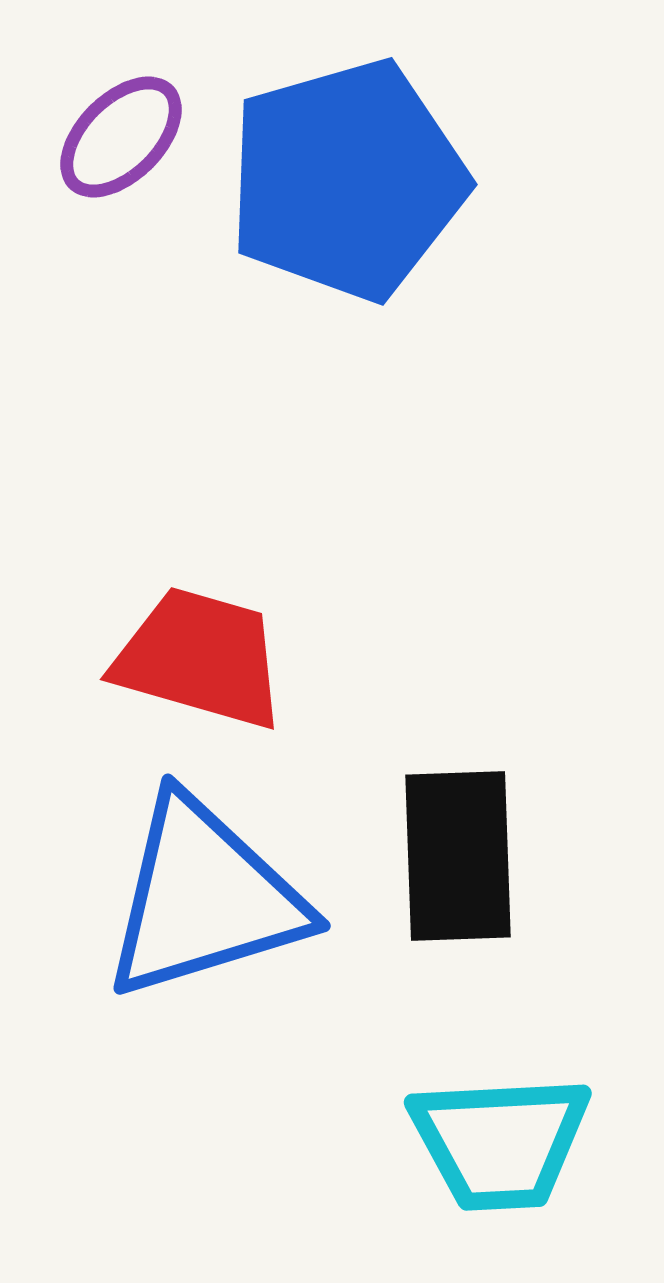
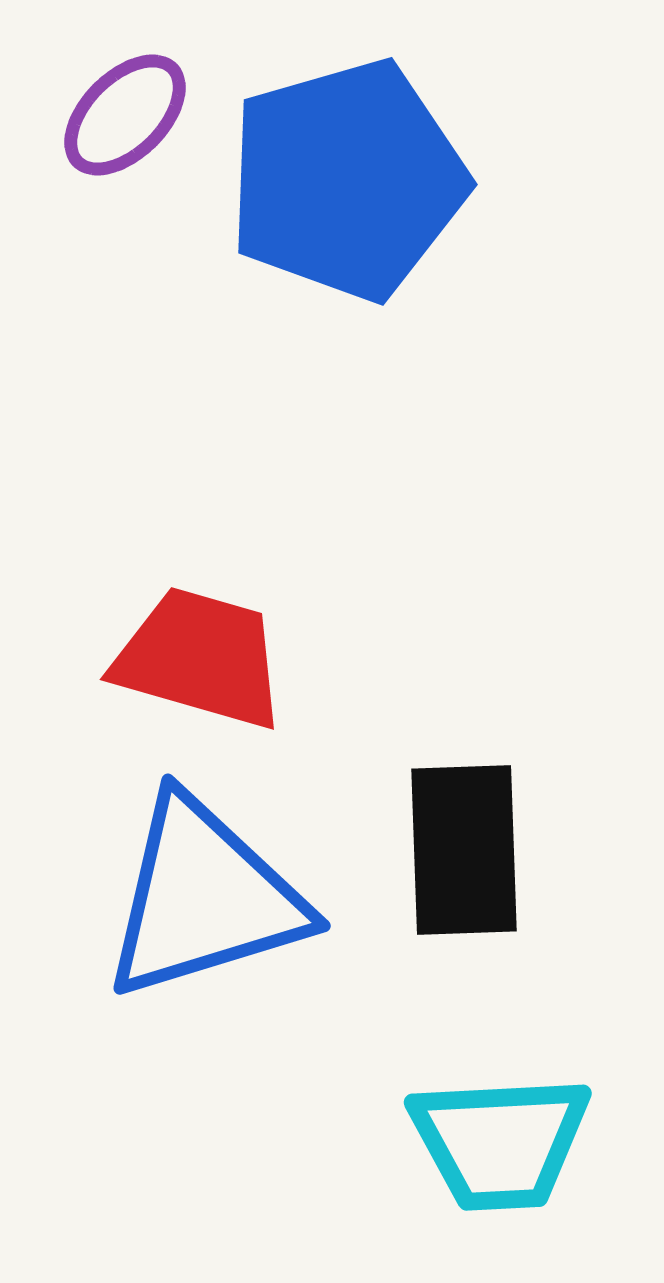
purple ellipse: moved 4 px right, 22 px up
black rectangle: moved 6 px right, 6 px up
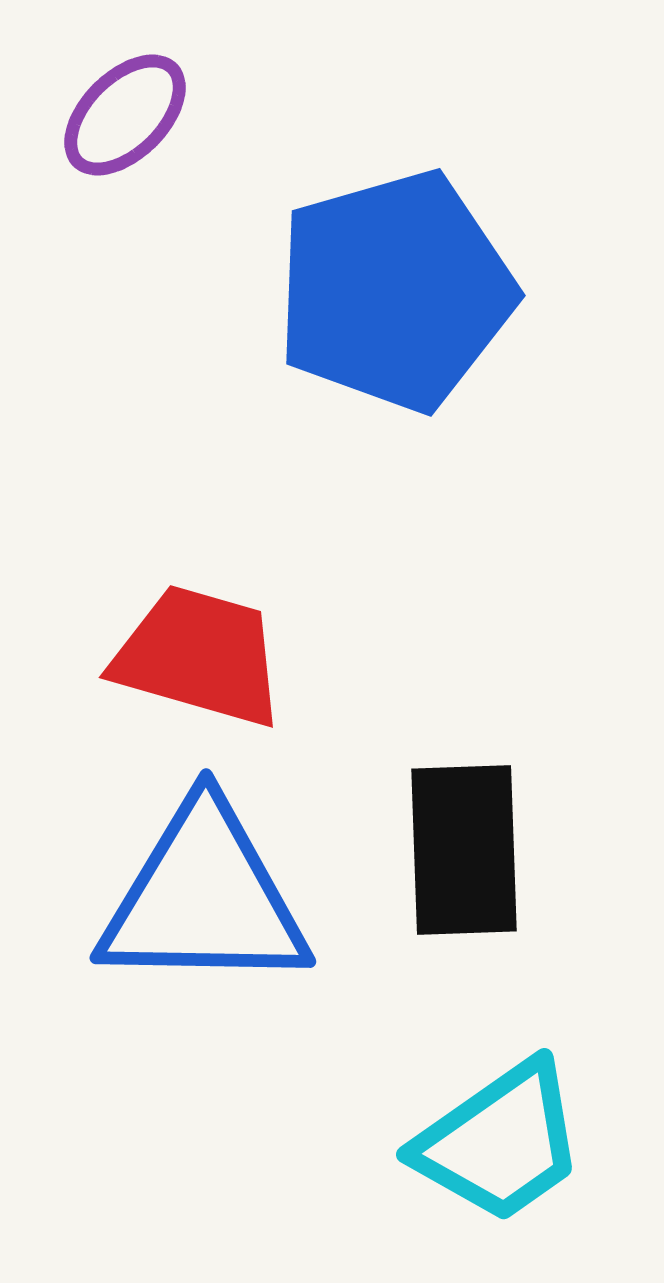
blue pentagon: moved 48 px right, 111 px down
red trapezoid: moved 1 px left, 2 px up
blue triangle: rotated 18 degrees clockwise
cyan trapezoid: rotated 32 degrees counterclockwise
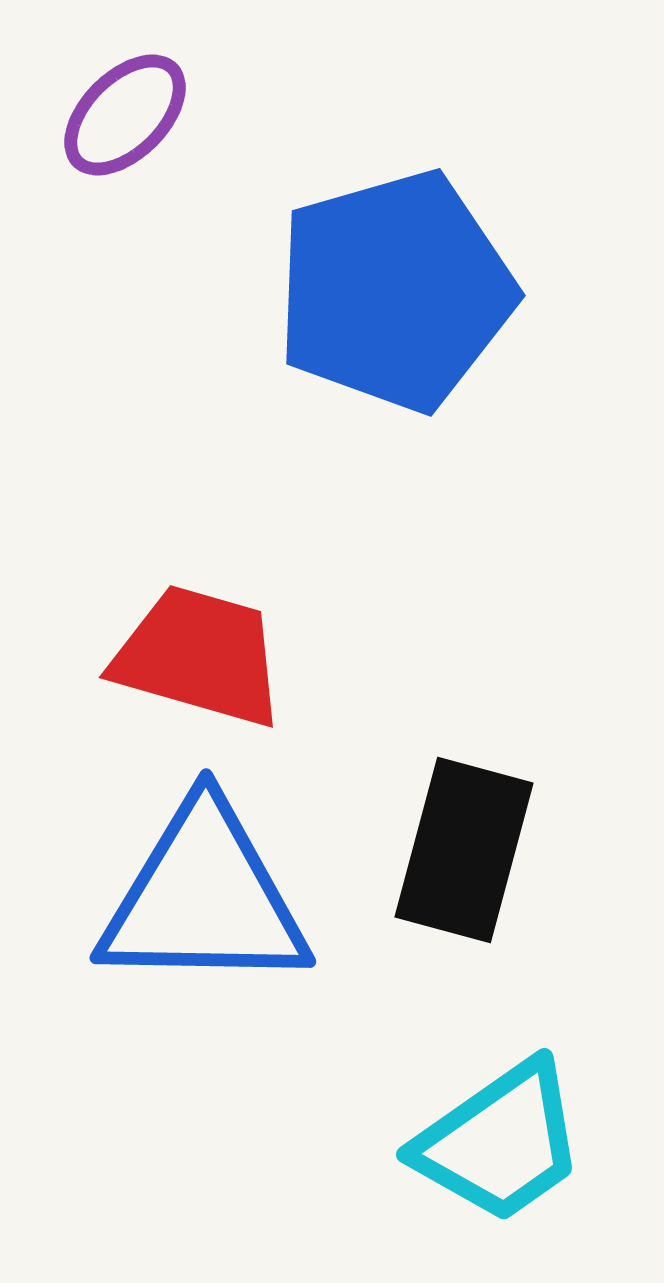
black rectangle: rotated 17 degrees clockwise
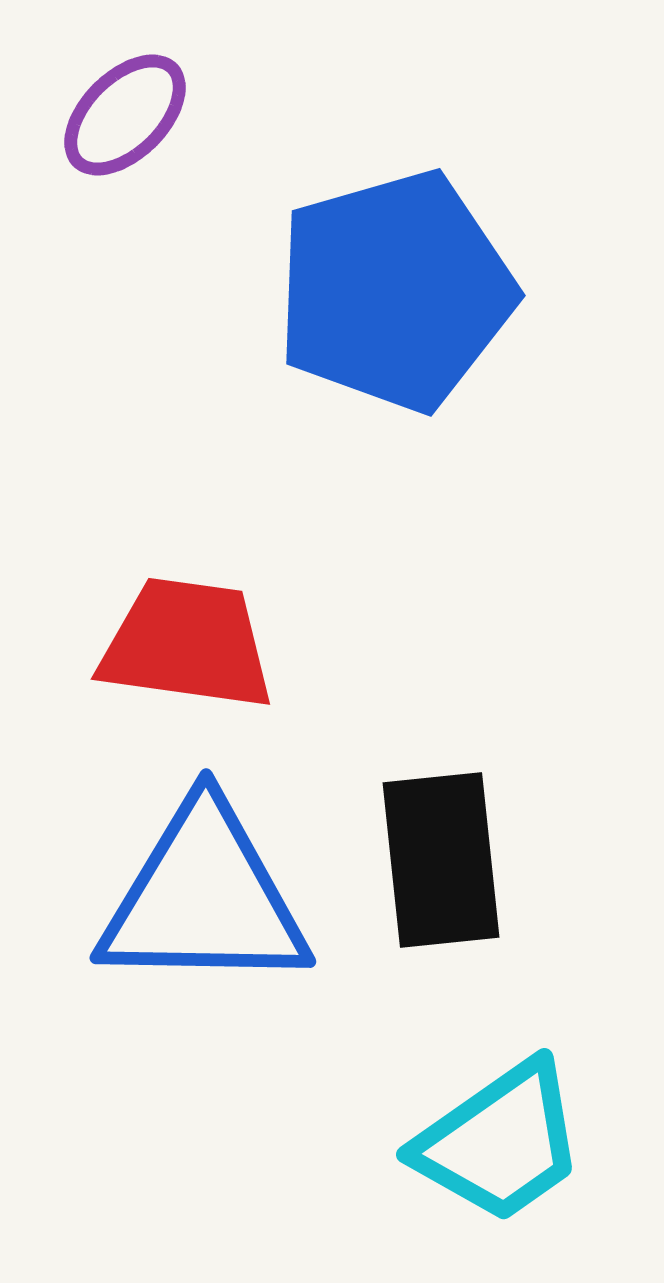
red trapezoid: moved 12 px left, 12 px up; rotated 8 degrees counterclockwise
black rectangle: moved 23 px left, 10 px down; rotated 21 degrees counterclockwise
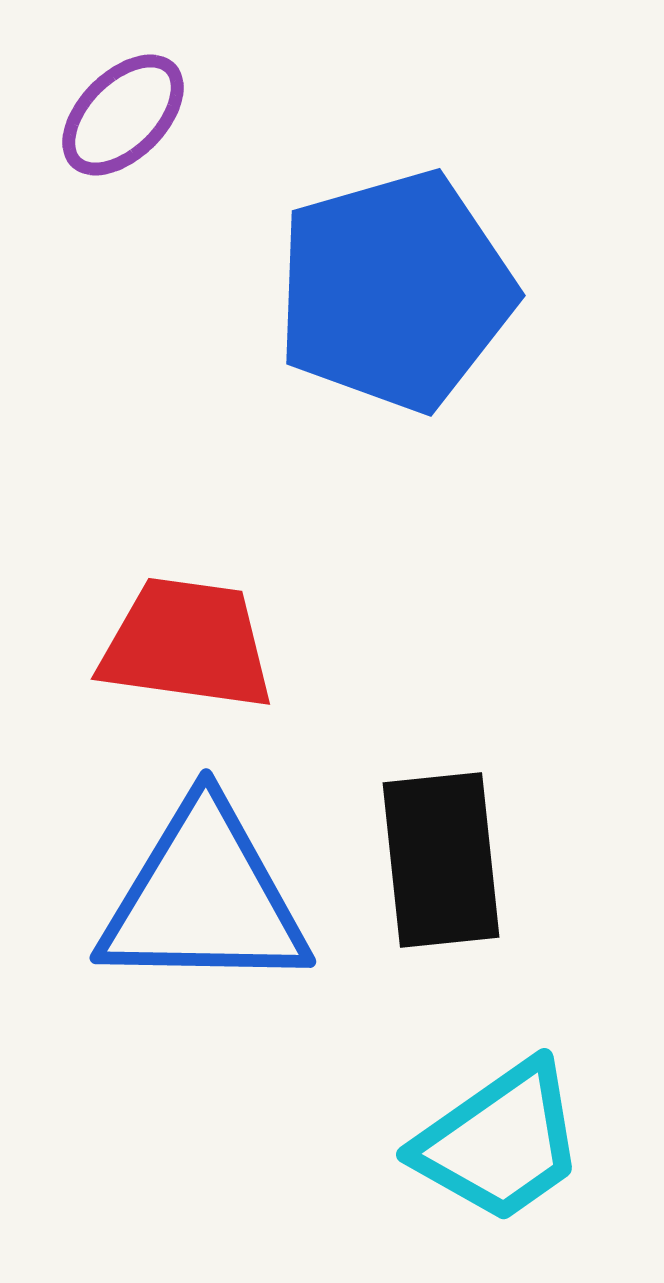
purple ellipse: moved 2 px left
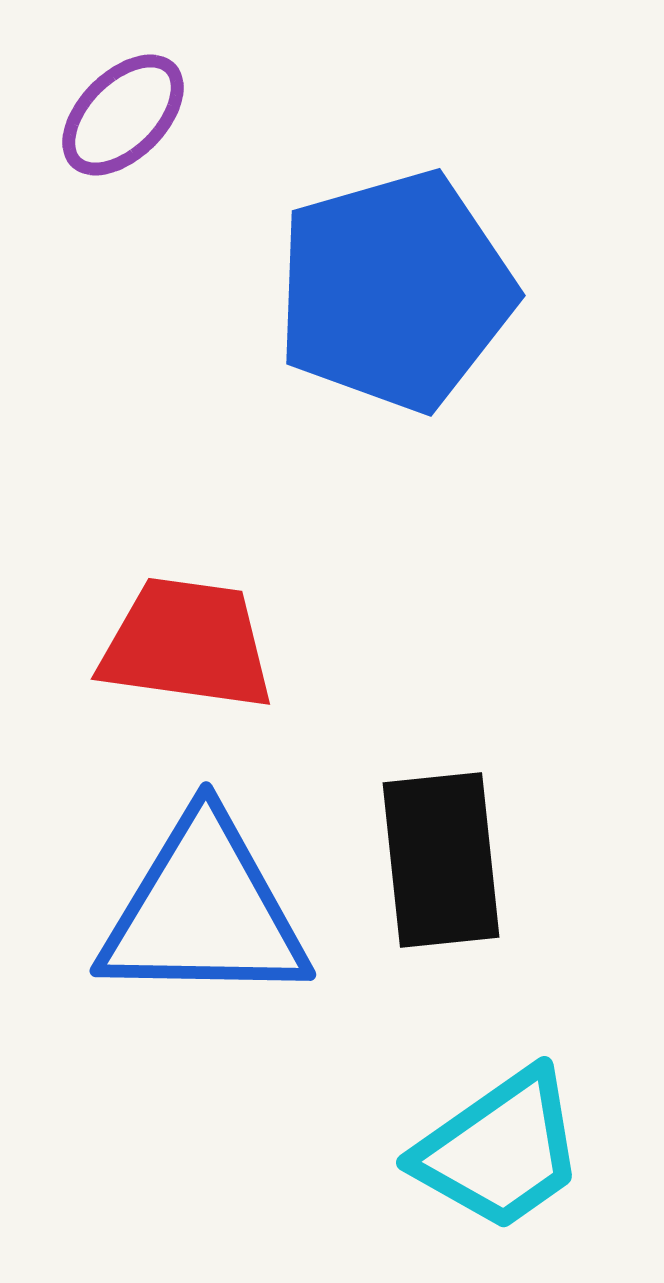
blue triangle: moved 13 px down
cyan trapezoid: moved 8 px down
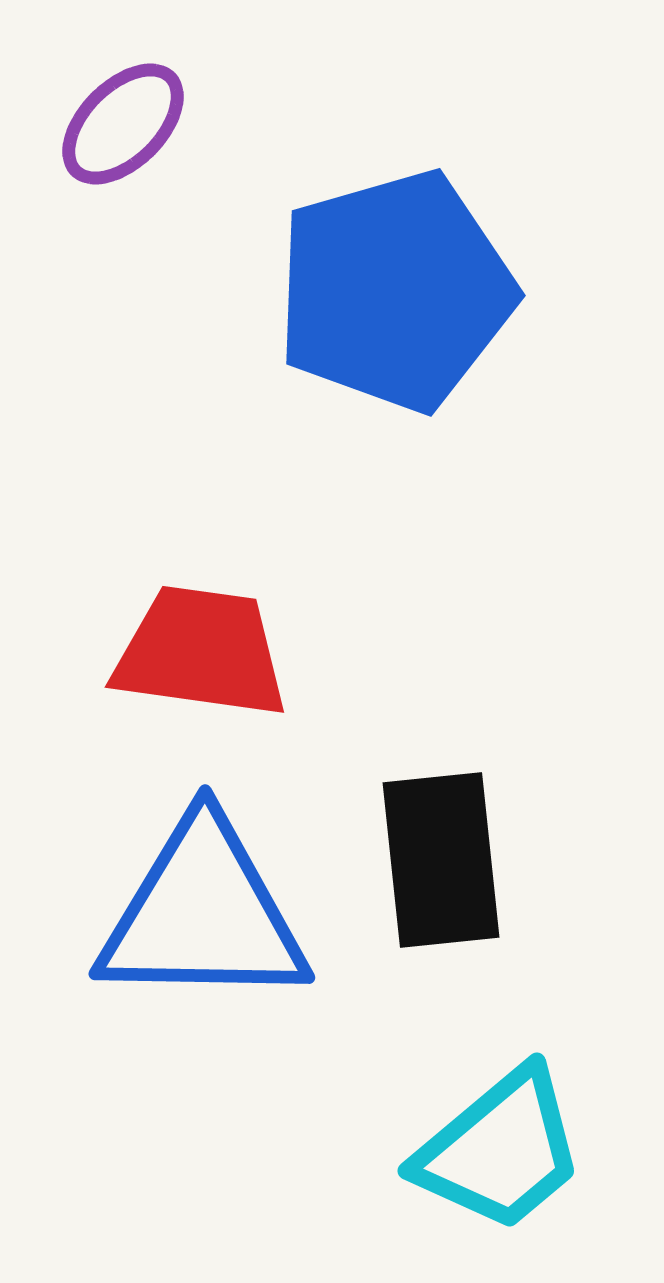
purple ellipse: moved 9 px down
red trapezoid: moved 14 px right, 8 px down
blue triangle: moved 1 px left, 3 px down
cyan trapezoid: rotated 5 degrees counterclockwise
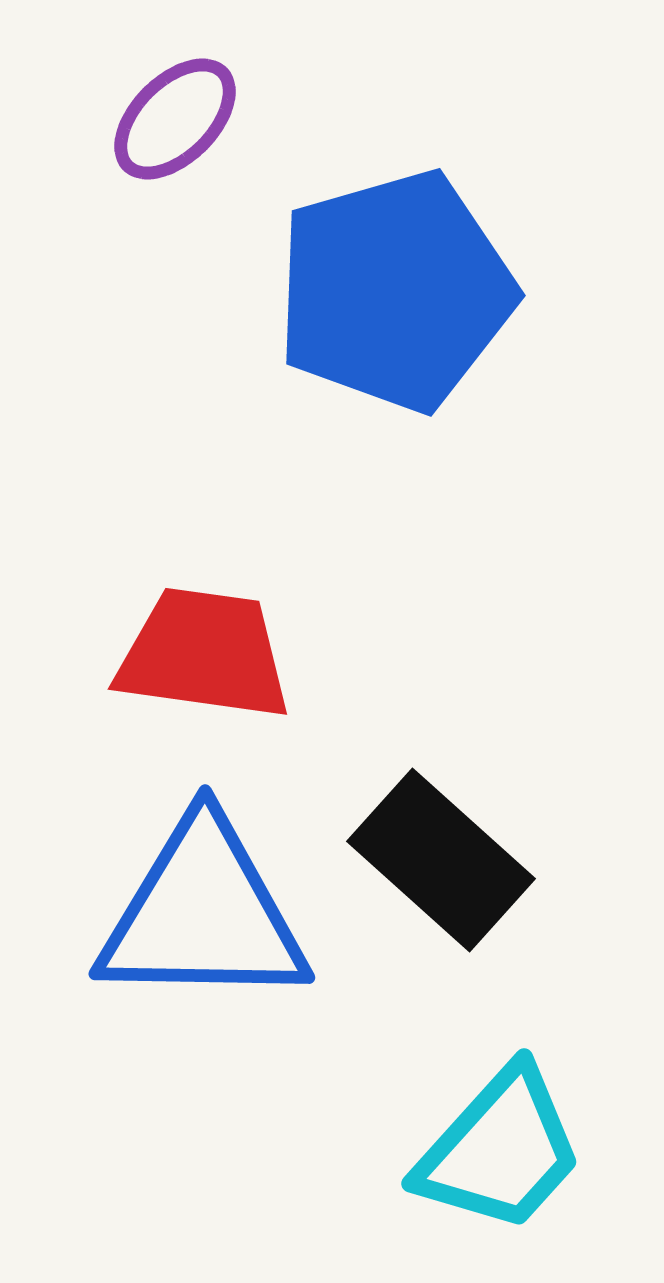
purple ellipse: moved 52 px right, 5 px up
red trapezoid: moved 3 px right, 2 px down
black rectangle: rotated 42 degrees counterclockwise
cyan trapezoid: rotated 8 degrees counterclockwise
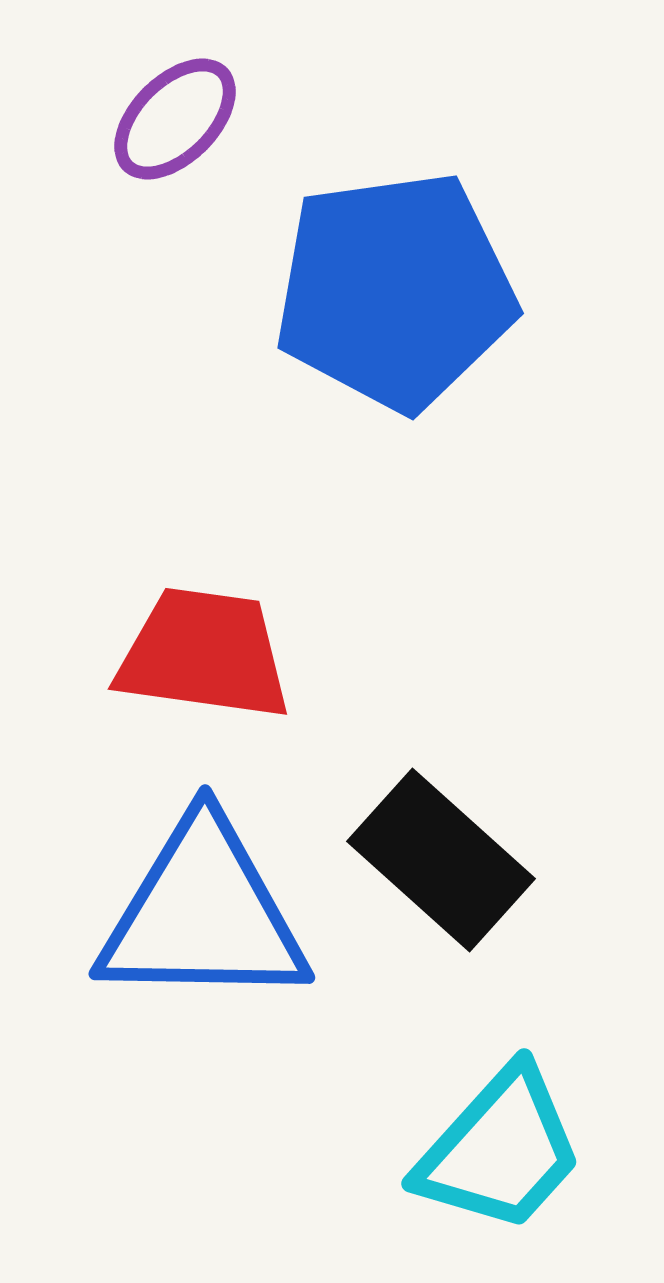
blue pentagon: rotated 8 degrees clockwise
